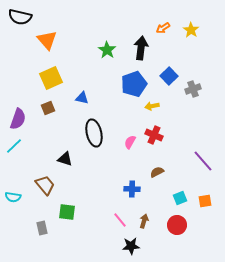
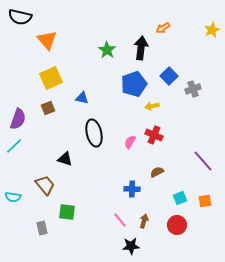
yellow star: moved 21 px right; rotated 14 degrees clockwise
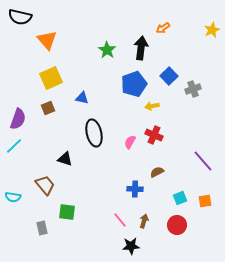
blue cross: moved 3 px right
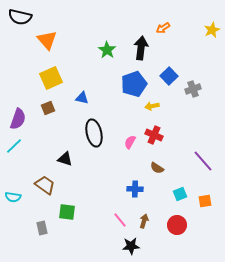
brown semicircle: moved 4 px up; rotated 120 degrees counterclockwise
brown trapezoid: rotated 15 degrees counterclockwise
cyan square: moved 4 px up
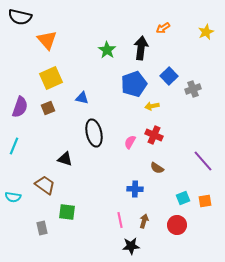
yellow star: moved 6 px left, 2 px down
purple semicircle: moved 2 px right, 12 px up
cyan line: rotated 24 degrees counterclockwise
cyan square: moved 3 px right, 4 px down
pink line: rotated 28 degrees clockwise
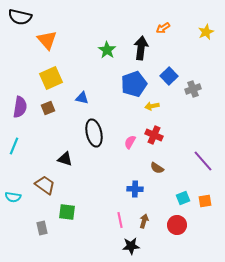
purple semicircle: rotated 10 degrees counterclockwise
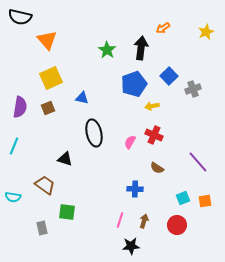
purple line: moved 5 px left, 1 px down
pink line: rotated 28 degrees clockwise
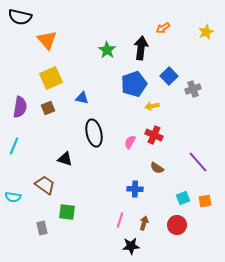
brown arrow: moved 2 px down
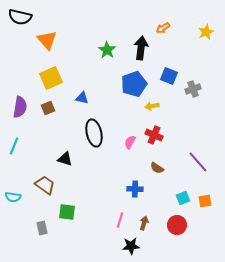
blue square: rotated 24 degrees counterclockwise
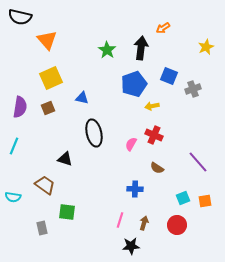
yellow star: moved 15 px down
pink semicircle: moved 1 px right, 2 px down
